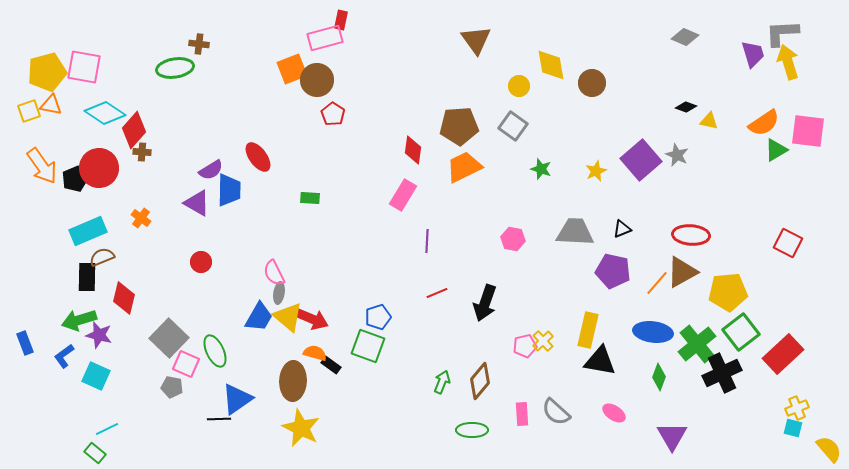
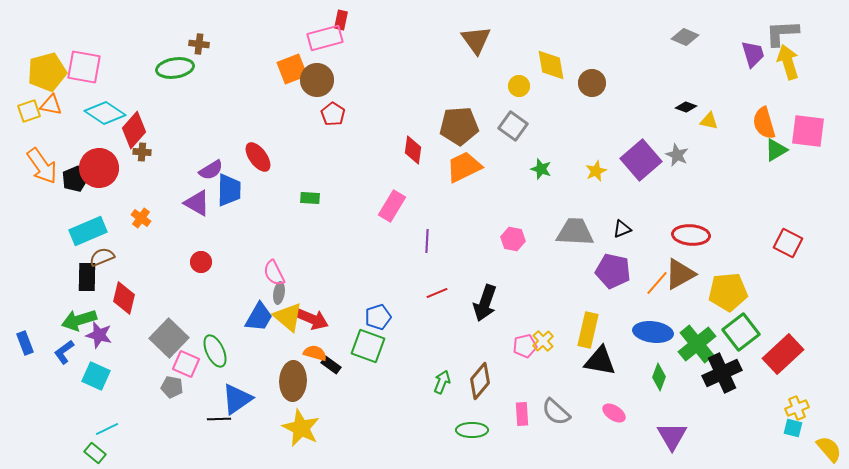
orange semicircle at (764, 123): rotated 108 degrees clockwise
pink rectangle at (403, 195): moved 11 px left, 11 px down
brown triangle at (682, 272): moved 2 px left, 2 px down
blue L-shape at (64, 356): moved 4 px up
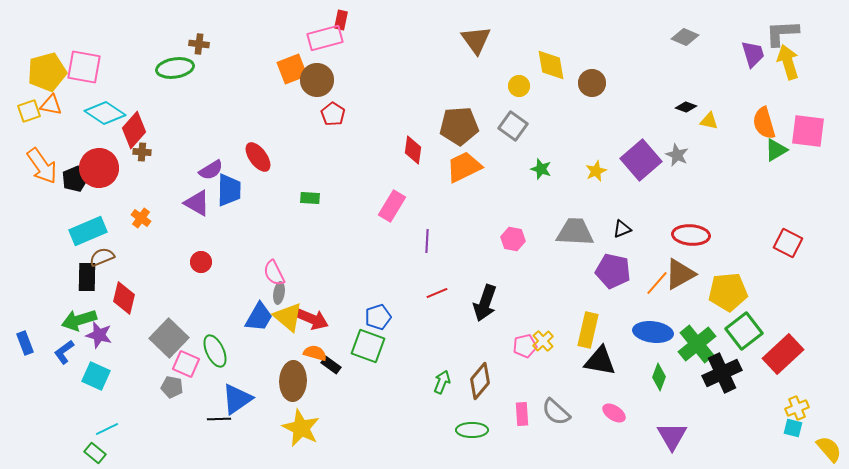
green square at (741, 332): moved 3 px right, 1 px up
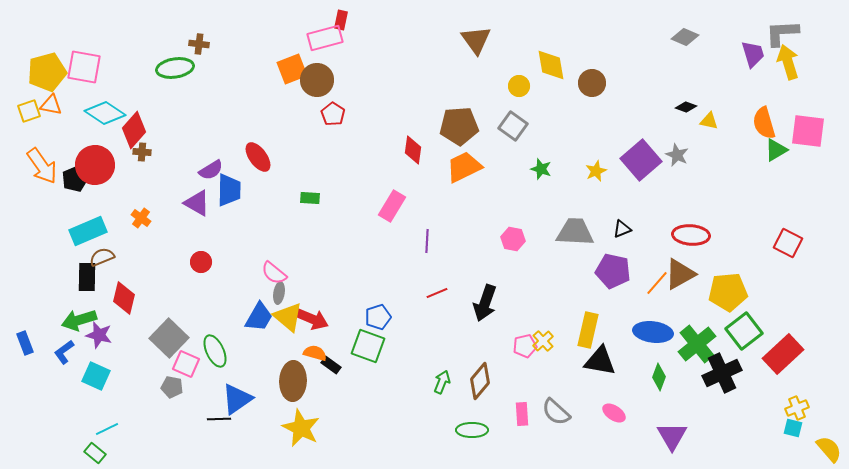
red circle at (99, 168): moved 4 px left, 3 px up
pink semicircle at (274, 273): rotated 24 degrees counterclockwise
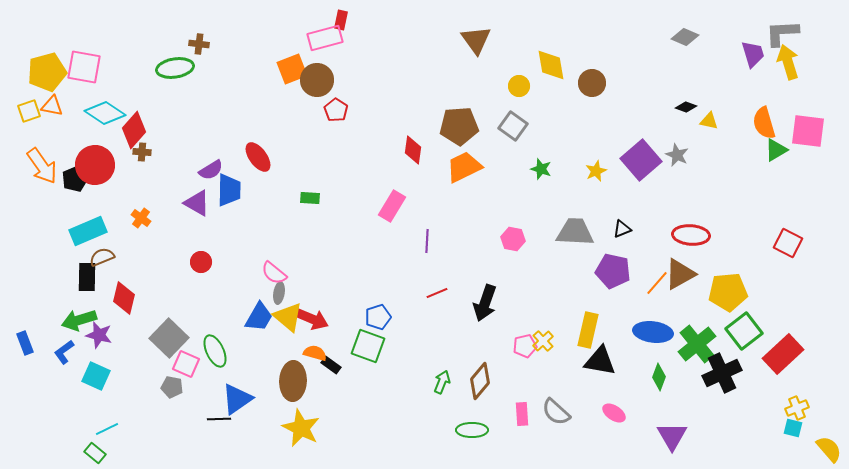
orange triangle at (51, 105): moved 1 px right, 1 px down
red pentagon at (333, 114): moved 3 px right, 4 px up
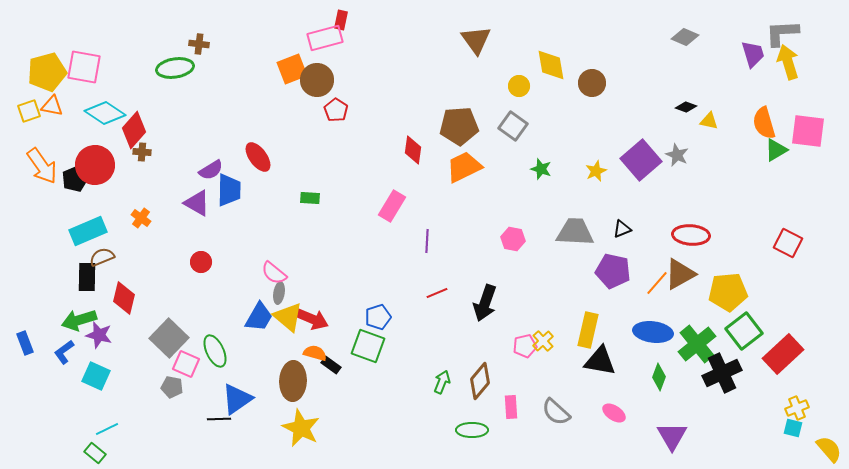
pink rectangle at (522, 414): moved 11 px left, 7 px up
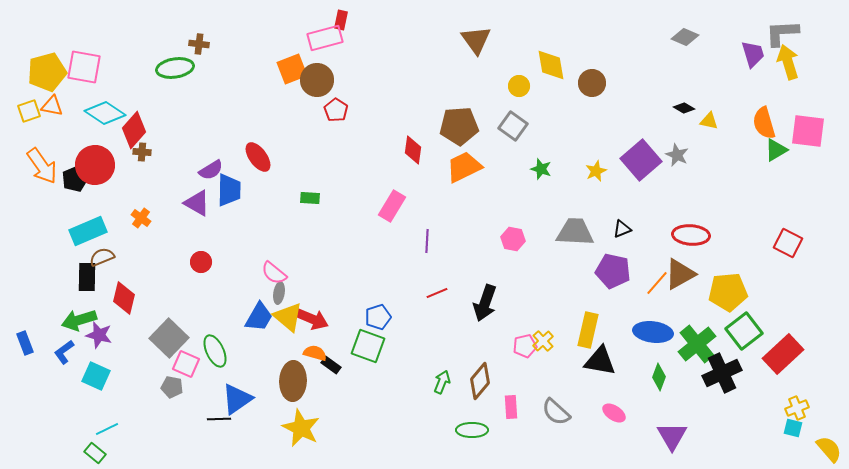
black diamond at (686, 107): moved 2 px left, 1 px down; rotated 10 degrees clockwise
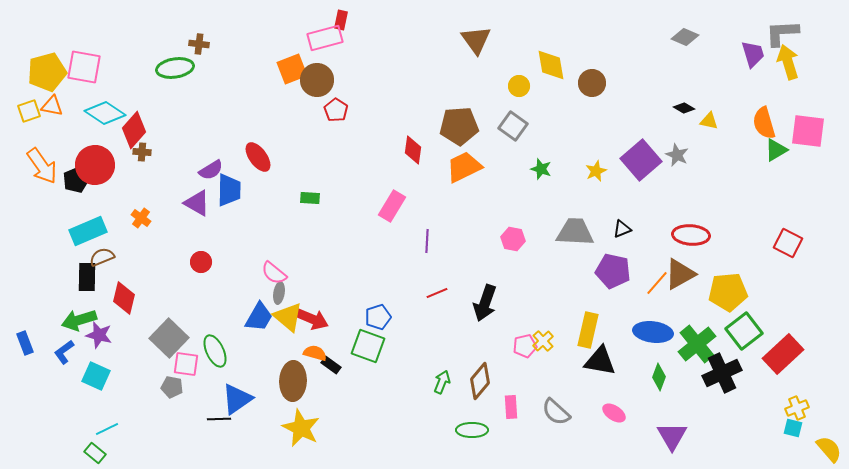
black pentagon at (75, 179): moved 1 px right, 1 px down
pink square at (186, 364): rotated 16 degrees counterclockwise
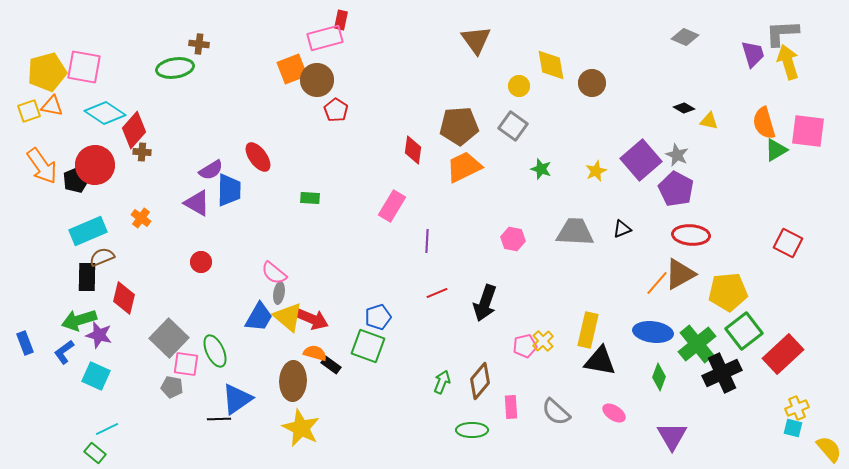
purple pentagon at (613, 271): moved 63 px right, 82 px up; rotated 16 degrees clockwise
